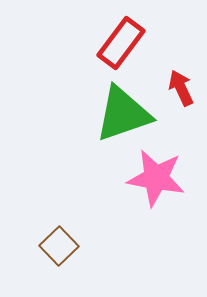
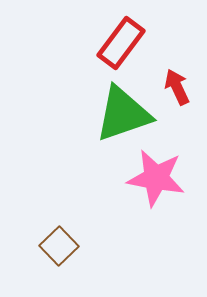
red arrow: moved 4 px left, 1 px up
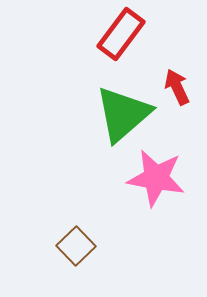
red rectangle: moved 9 px up
green triangle: rotated 22 degrees counterclockwise
brown square: moved 17 px right
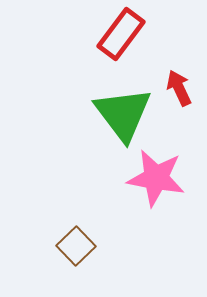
red arrow: moved 2 px right, 1 px down
green triangle: rotated 26 degrees counterclockwise
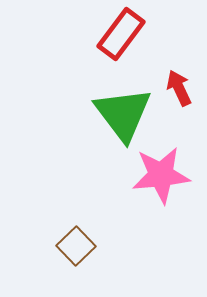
pink star: moved 5 px right, 3 px up; rotated 16 degrees counterclockwise
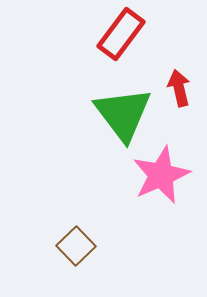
red arrow: rotated 12 degrees clockwise
pink star: rotated 18 degrees counterclockwise
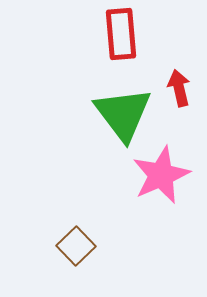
red rectangle: rotated 42 degrees counterclockwise
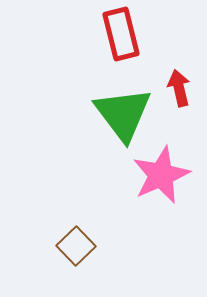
red rectangle: rotated 9 degrees counterclockwise
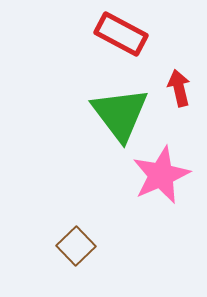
red rectangle: rotated 48 degrees counterclockwise
green triangle: moved 3 px left
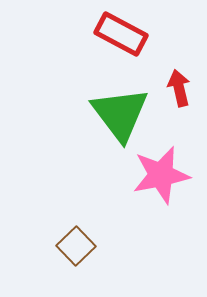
pink star: rotated 12 degrees clockwise
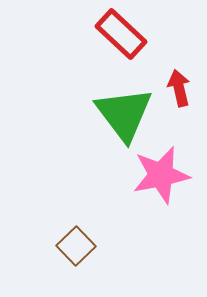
red rectangle: rotated 15 degrees clockwise
green triangle: moved 4 px right
